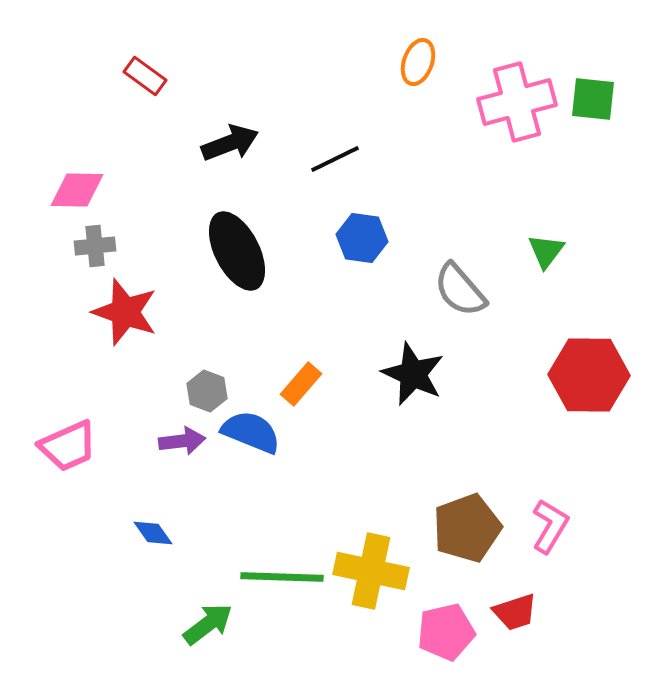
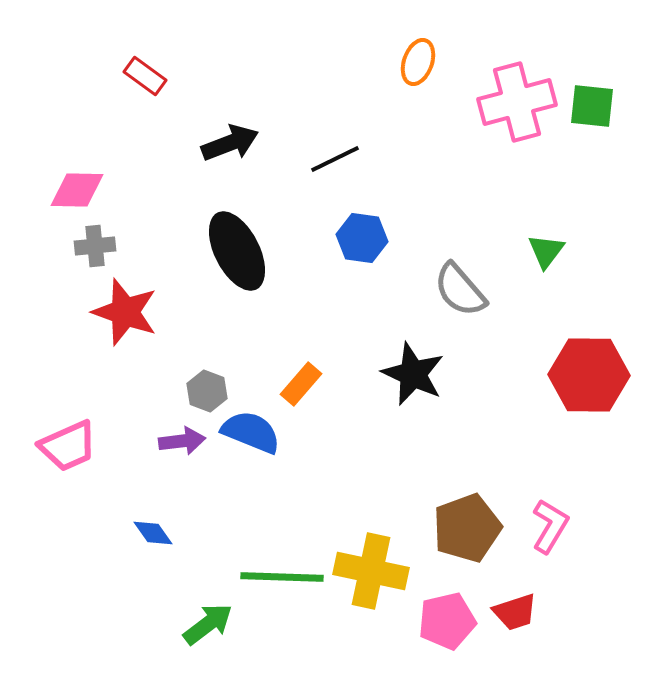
green square: moved 1 px left, 7 px down
pink pentagon: moved 1 px right, 11 px up
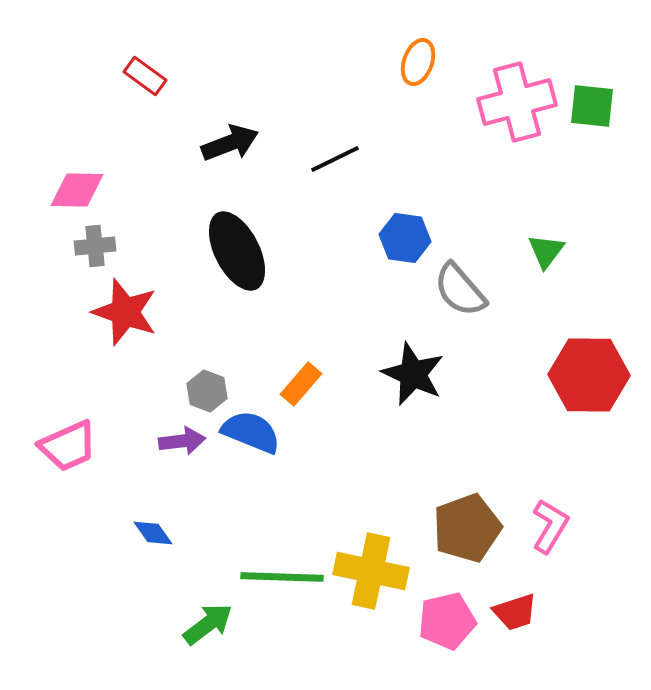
blue hexagon: moved 43 px right
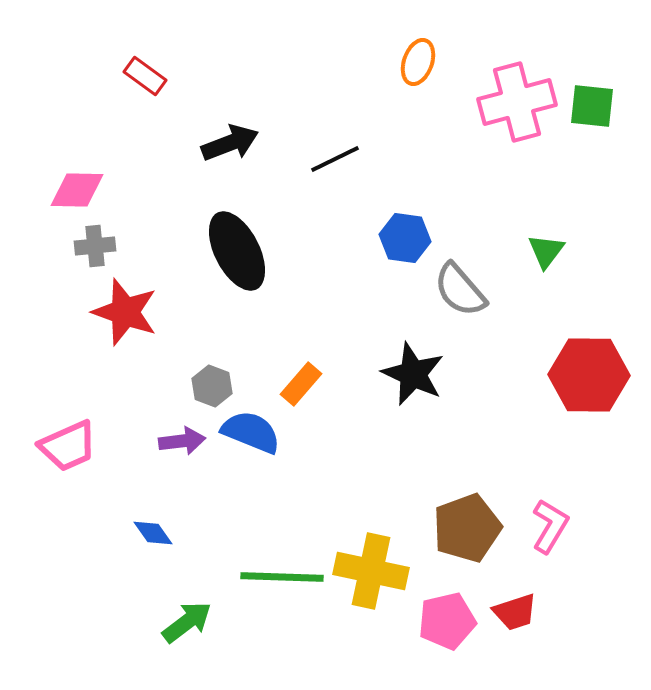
gray hexagon: moved 5 px right, 5 px up
green arrow: moved 21 px left, 2 px up
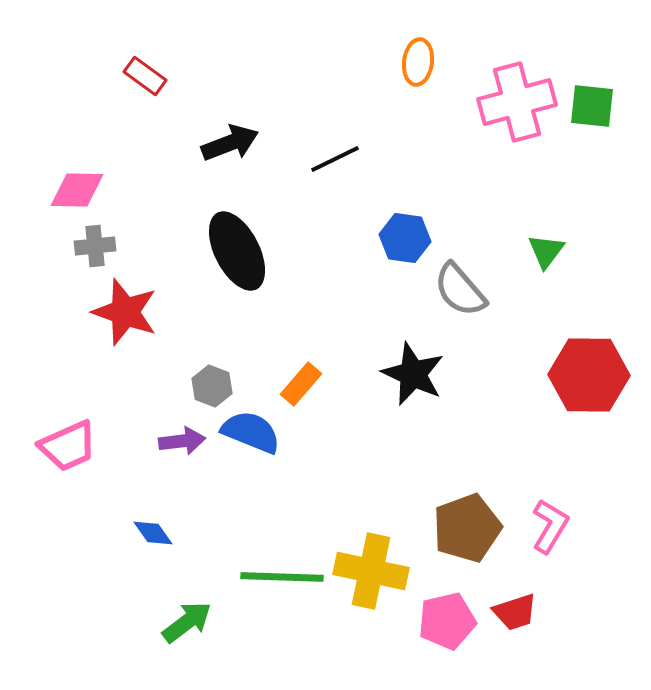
orange ellipse: rotated 12 degrees counterclockwise
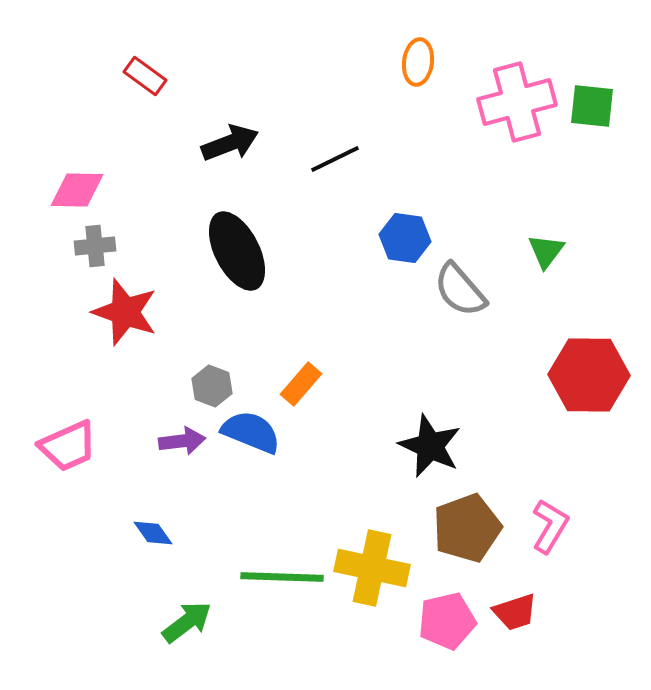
black star: moved 17 px right, 72 px down
yellow cross: moved 1 px right, 3 px up
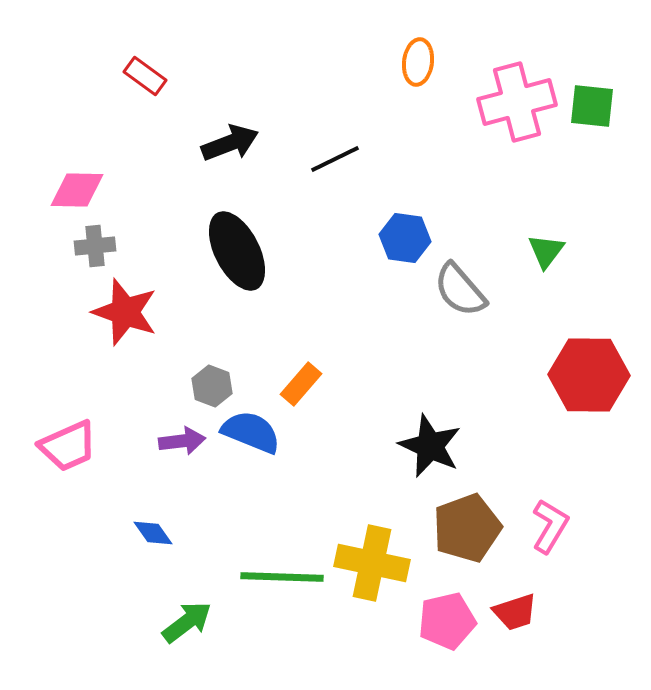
yellow cross: moved 5 px up
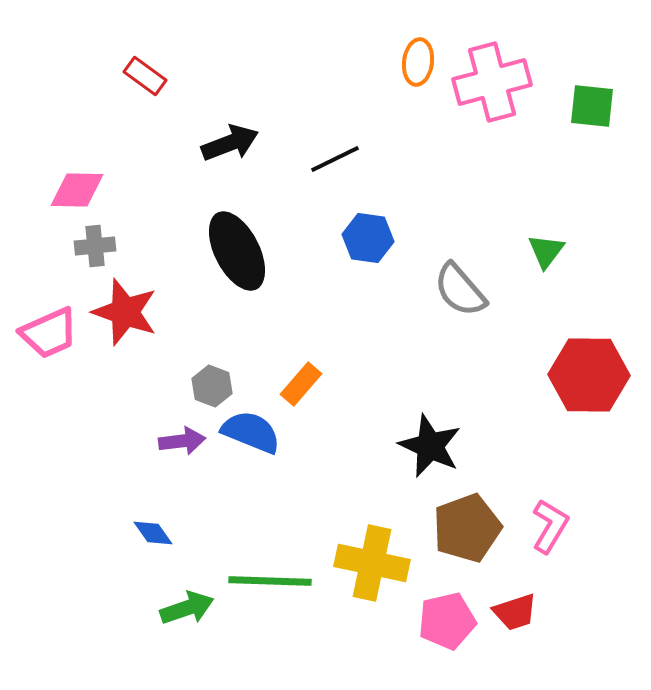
pink cross: moved 25 px left, 20 px up
blue hexagon: moved 37 px left
pink trapezoid: moved 19 px left, 113 px up
green line: moved 12 px left, 4 px down
green arrow: moved 14 px up; rotated 18 degrees clockwise
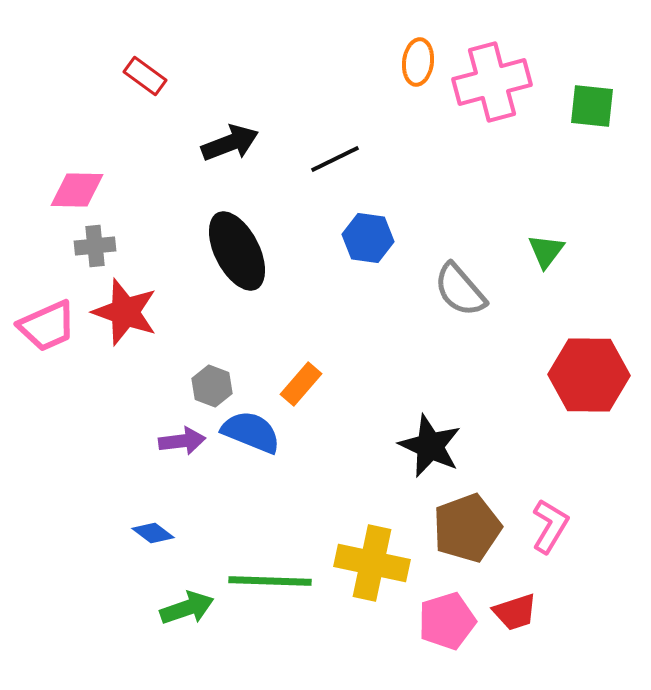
pink trapezoid: moved 2 px left, 7 px up
blue diamond: rotated 18 degrees counterclockwise
pink pentagon: rotated 4 degrees counterclockwise
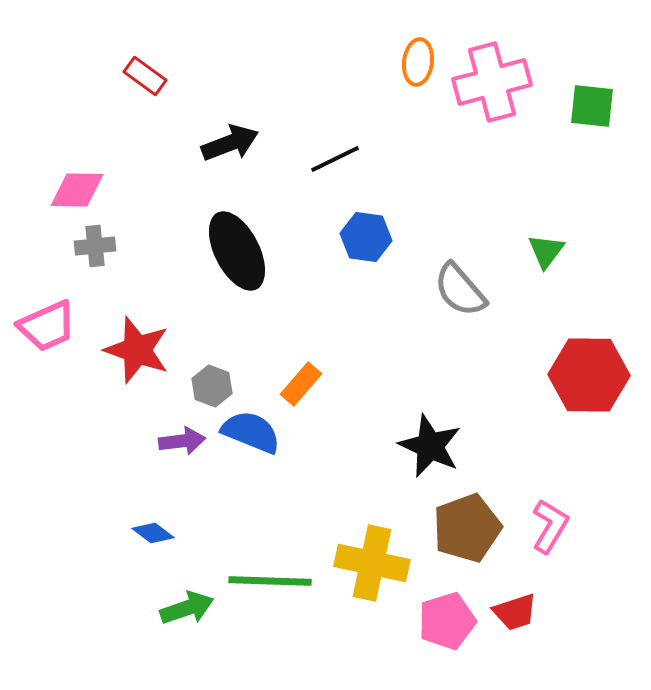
blue hexagon: moved 2 px left, 1 px up
red star: moved 12 px right, 38 px down
